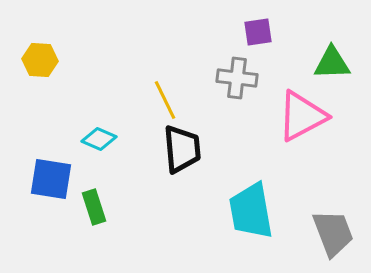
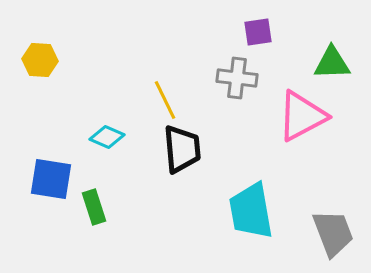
cyan diamond: moved 8 px right, 2 px up
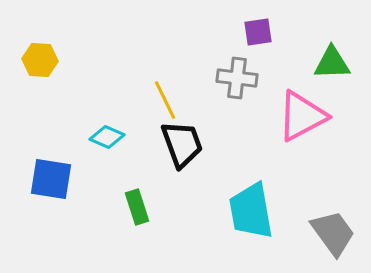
black trapezoid: moved 5 px up; rotated 15 degrees counterclockwise
green rectangle: moved 43 px right
gray trapezoid: rotated 15 degrees counterclockwise
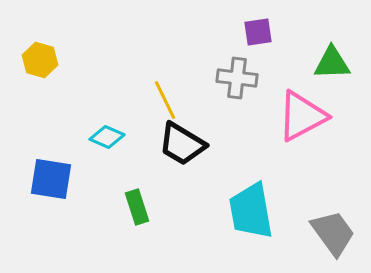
yellow hexagon: rotated 12 degrees clockwise
black trapezoid: rotated 141 degrees clockwise
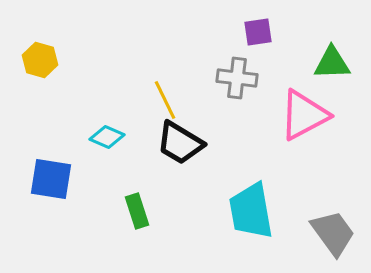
pink triangle: moved 2 px right, 1 px up
black trapezoid: moved 2 px left, 1 px up
green rectangle: moved 4 px down
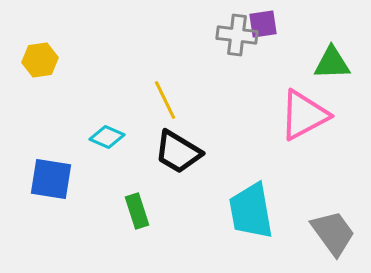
purple square: moved 5 px right, 8 px up
yellow hexagon: rotated 24 degrees counterclockwise
gray cross: moved 43 px up
black trapezoid: moved 2 px left, 9 px down
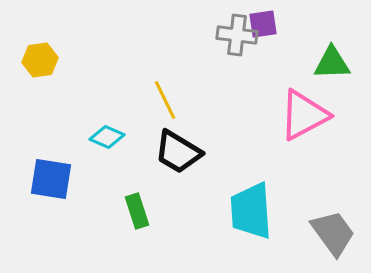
cyan trapezoid: rotated 6 degrees clockwise
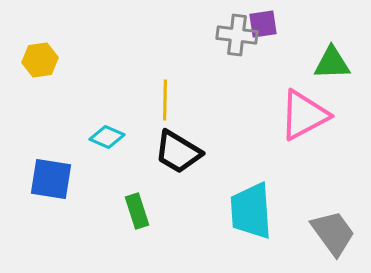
yellow line: rotated 27 degrees clockwise
